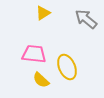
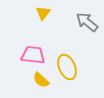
yellow triangle: rotated 21 degrees counterclockwise
gray arrow: moved 1 px right, 3 px down
pink trapezoid: moved 1 px left, 1 px down
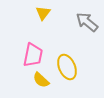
pink trapezoid: rotated 95 degrees clockwise
